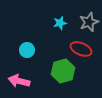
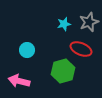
cyan star: moved 4 px right, 1 px down
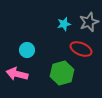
green hexagon: moved 1 px left, 2 px down
pink arrow: moved 2 px left, 7 px up
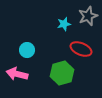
gray star: moved 1 px left, 6 px up
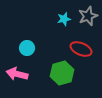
cyan star: moved 5 px up
cyan circle: moved 2 px up
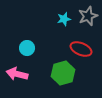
green hexagon: moved 1 px right
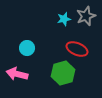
gray star: moved 2 px left
red ellipse: moved 4 px left
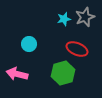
gray star: moved 1 px left, 1 px down
cyan circle: moved 2 px right, 4 px up
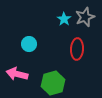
cyan star: rotated 24 degrees counterclockwise
red ellipse: rotated 70 degrees clockwise
green hexagon: moved 10 px left, 10 px down
